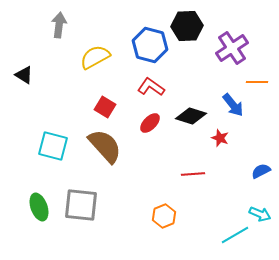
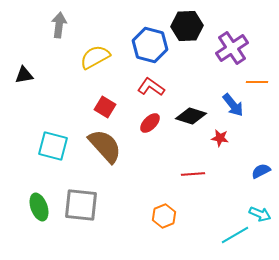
black triangle: rotated 42 degrees counterclockwise
red star: rotated 12 degrees counterclockwise
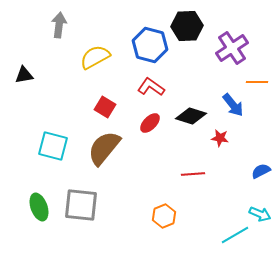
brown semicircle: moved 1 px left, 2 px down; rotated 99 degrees counterclockwise
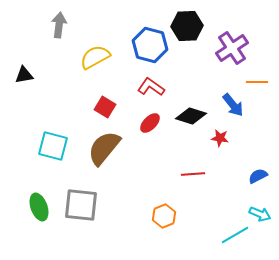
blue semicircle: moved 3 px left, 5 px down
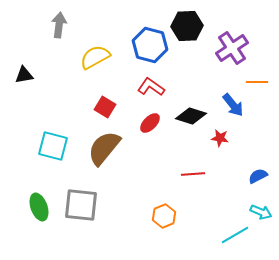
cyan arrow: moved 1 px right, 2 px up
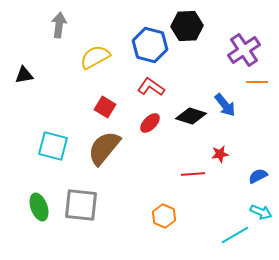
purple cross: moved 12 px right, 2 px down
blue arrow: moved 8 px left
red star: moved 16 px down; rotated 18 degrees counterclockwise
orange hexagon: rotated 15 degrees counterclockwise
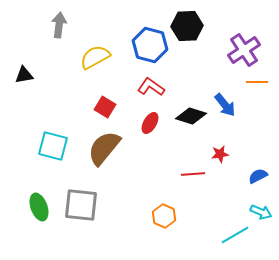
red ellipse: rotated 15 degrees counterclockwise
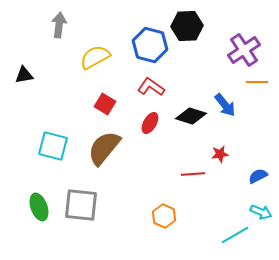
red square: moved 3 px up
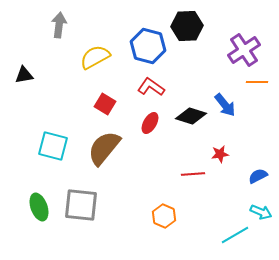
blue hexagon: moved 2 px left, 1 px down
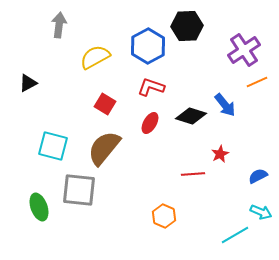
blue hexagon: rotated 16 degrees clockwise
black triangle: moved 4 px right, 8 px down; rotated 18 degrees counterclockwise
orange line: rotated 25 degrees counterclockwise
red L-shape: rotated 16 degrees counterclockwise
red star: rotated 18 degrees counterclockwise
gray square: moved 2 px left, 15 px up
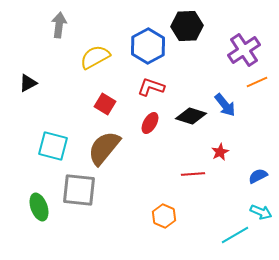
red star: moved 2 px up
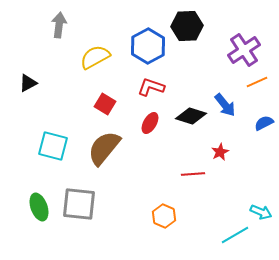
blue semicircle: moved 6 px right, 53 px up
gray square: moved 14 px down
